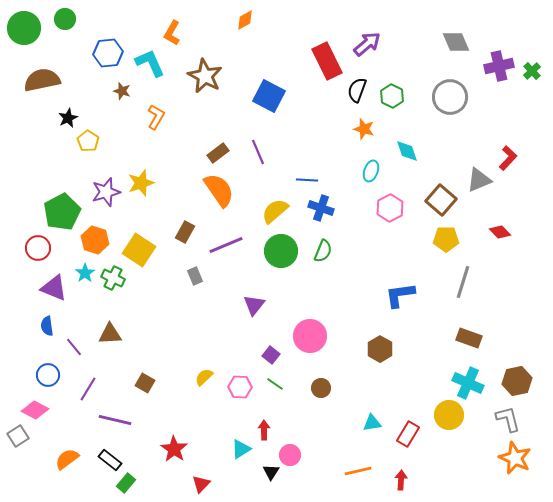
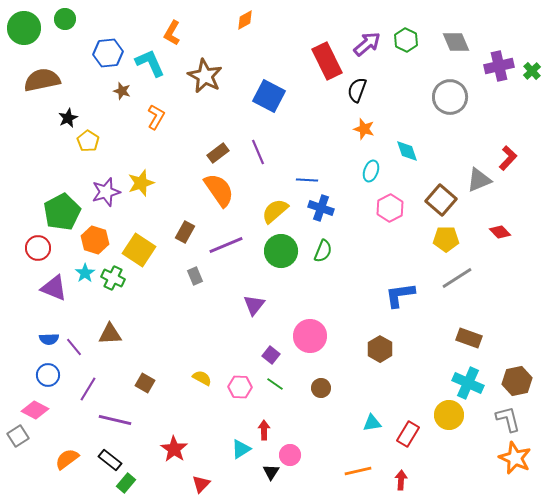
green hexagon at (392, 96): moved 14 px right, 56 px up
gray line at (463, 282): moved 6 px left, 4 px up; rotated 40 degrees clockwise
blue semicircle at (47, 326): moved 2 px right, 13 px down; rotated 84 degrees counterclockwise
yellow semicircle at (204, 377): moved 2 px left, 1 px down; rotated 72 degrees clockwise
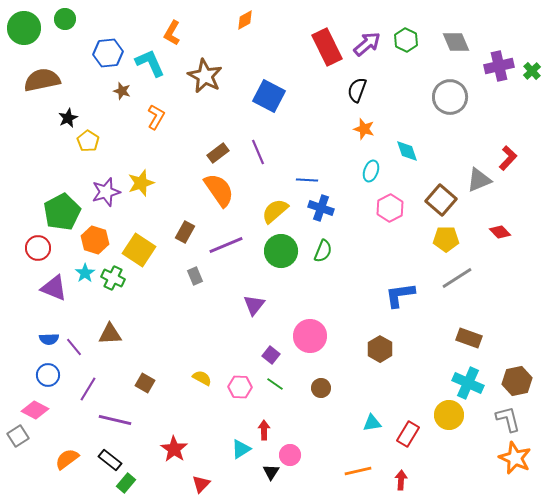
red rectangle at (327, 61): moved 14 px up
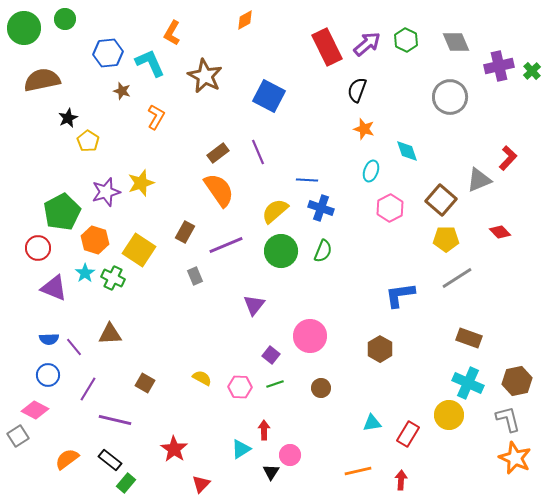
green line at (275, 384): rotated 54 degrees counterclockwise
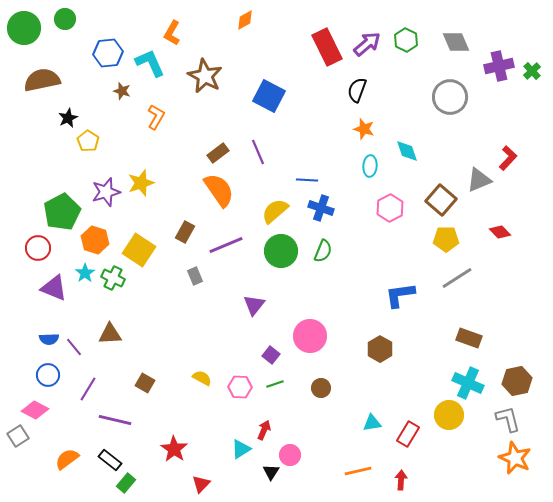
cyan ellipse at (371, 171): moved 1 px left, 5 px up; rotated 15 degrees counterclockwise
red arrow at (264, 430): rotated 24 degrees clockwise
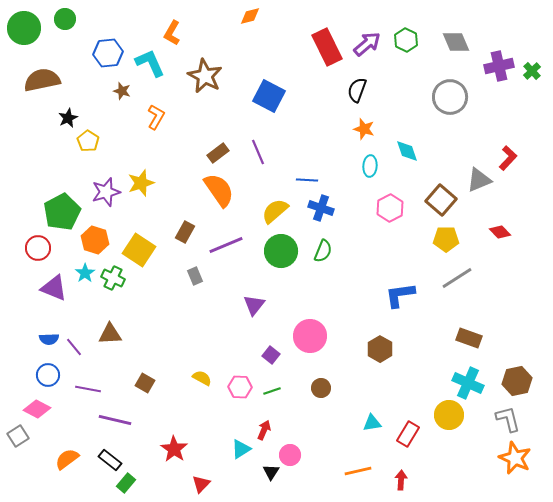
orange diamond at (245, 20): moved 5 px right, 4 px up; rotated 15 degrees clockwise
green line at (275, 384): moved 3 px left, 7 px down
purple line at (88, 389): rotated 70 degrees clockwise
pink diamond at (35, 410): moved 2 px right, 1 px up
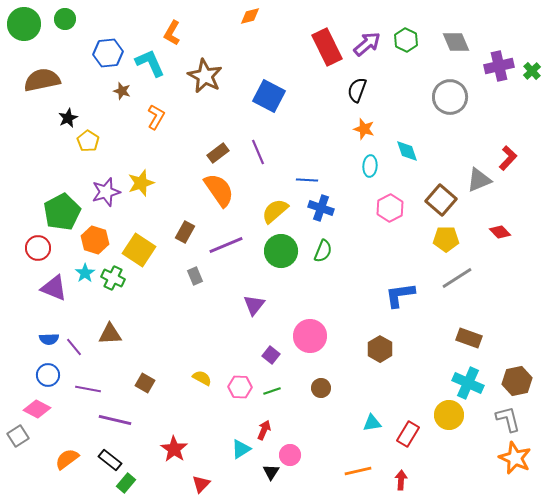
green circle at (24, 28): moved 4 px up
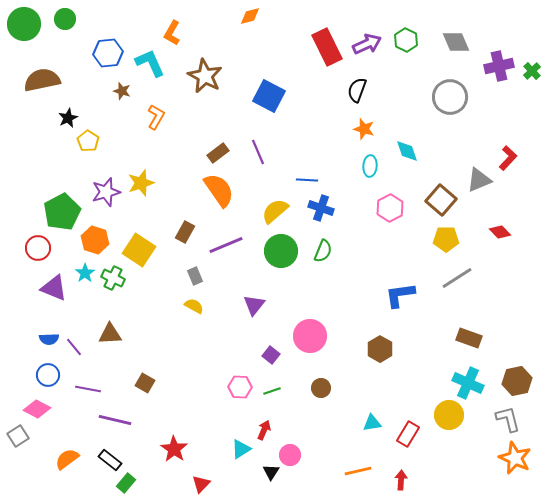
purple arrow at (367, 44): rotated 16 degrees clockwise
yellow semicircle at (202, 378): moved 8 px left, 72 px up
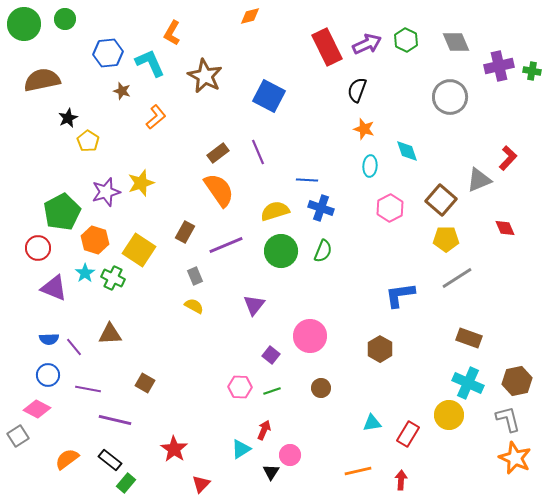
green cross at (532, 71): rotated 36 degrees counterclockwise
orange L-shape at (156, 117): rotated 20 degrees clockwise
yellow semicircle at (275, 211): rotated 24 degrees clockwise
red diamond at (500, 232): moved 5 px right, 4 px up; rotated 20 degrees clockwise
